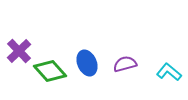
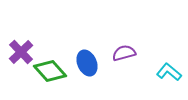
purple cross: moved 2 px right, 1 px down
purple semicircle: moved 1 px left, 11 px up
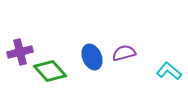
purple cross: moved 1 px left; rotated 30 degrees clockwise
blue ellipse: moved 5 px right, 6 px up
cyan L-shape: moved 1 px up
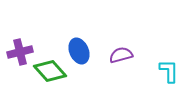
purple semicircle: moved 3 px left, 2 px down
blue ellipse: moved 13 px left, 6 px up
cyan L-shape: rotated 50 degrees clockwise
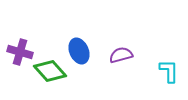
purple cross: rotated 30 degrees clockwise
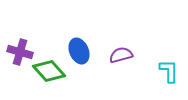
green diamond: moved 1 px left
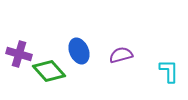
purple cross: moved 1 px left, 2 px down
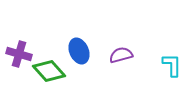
cyan L-shape: moved 3 px right, 6 px up
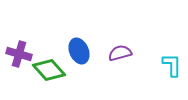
purple semicircle: moved 1 px left, 2 px up
green diamond: moved 1 px up
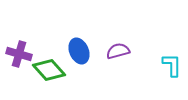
purple semicircle: moved 2 px left, 2 px up
